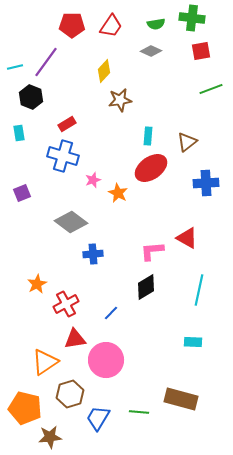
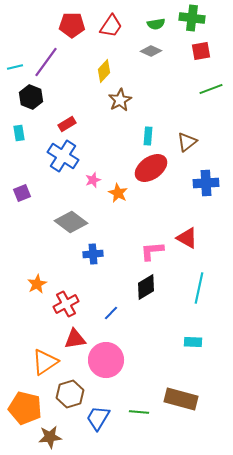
brown star at (120, 100): rotated 20 degrees counterclockwise
blue cross at (63, 156): rotated 16 degrees clockwise
cyan line at (199, 290): moved 2 px up
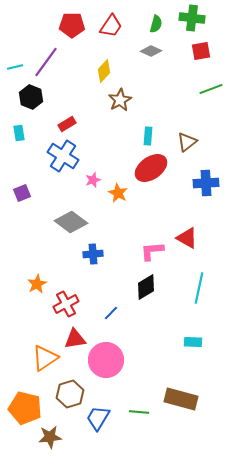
green semicircle at (156, 24): rotated 66 degrees counterclockwise
orange triangle at (45, 362): moved 4 px up
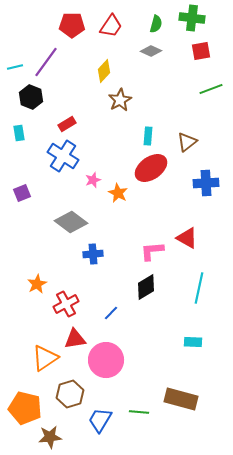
blue trapezoid at (98, 418): moved 2 px right, 2 px down
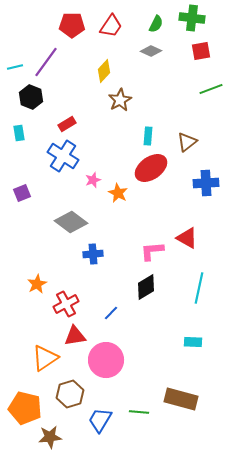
green semicircle at (156, 24): rotated 12 degrees clockwise
red triangle at (75, 339): moved 3 px up
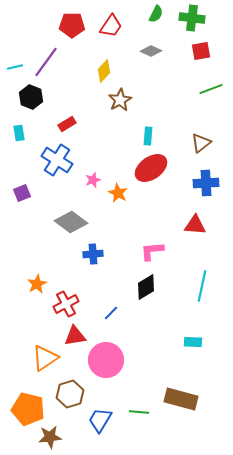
green semicircle at (156, 24): moved 10 px up
brown triangle at (187, 142): moved 14 px right, 1 px down
blue cross at (63, 156): moved 6 px left, 4 px down
red triangle at (187, 238): moved 8 px right, 13 px up; rotated 25 degrees counterclockwise
cyan line at (199, 288): moved 3 px right, 2 px up
orange pentagon at (25, 408): moved 3 px right, 1 px down
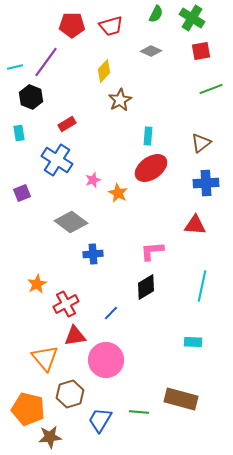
green cross at (192, 18): rotated 25 degrees clockwise
red trapezoid at (111, 26): rotated 40 degrees clockwise
orange triangle at (45, 358): rotated 36 degrees counterclockwise
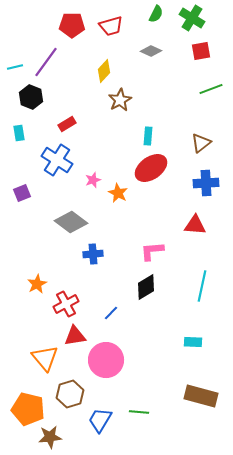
brown rectangle at (181, 399): moved 20 px right, 3 px up
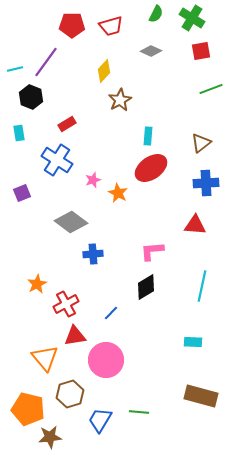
cyan line at (15, 67): moved 2 px down
